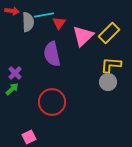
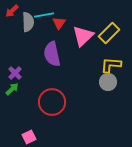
red arrow: rotated 128 degrees clockwise
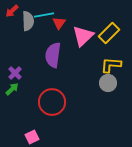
gray semicircle: moved 1 px up
purple semicircle: moved 1 px right, 1 px down; rotated 20 degrees clockwise
gray circle: moved 1 px down
pink square: moved 3 px right
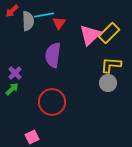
pink triangle: moved 7 px right, 1 px up
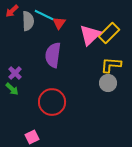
cyan line: rotated 36 degrees clockwise
green arrow: rotated 88 degrees clockwise
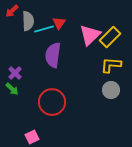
cyan line: moved 14 px down; rotated 42 degrees counterclockwise
yellow rectangle: moved 1 px right, 4 px down
gray circle: moved 3 px right, 7 px down
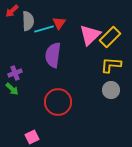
purple cross: rotated 24 degrees clockwise
red circle: moved 6 px right
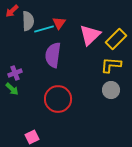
yellow rectangle: moved 6 px right, 2 px down
red circle: moved 3 px up
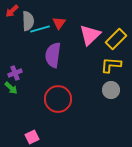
cyan line: moved 4 px left
green arrow: moved 1 px left, 1 px up
